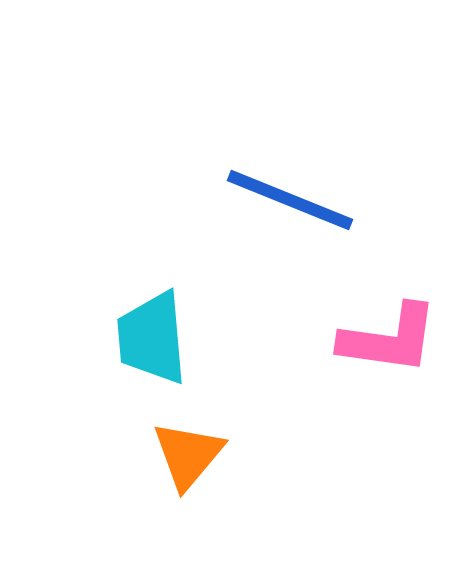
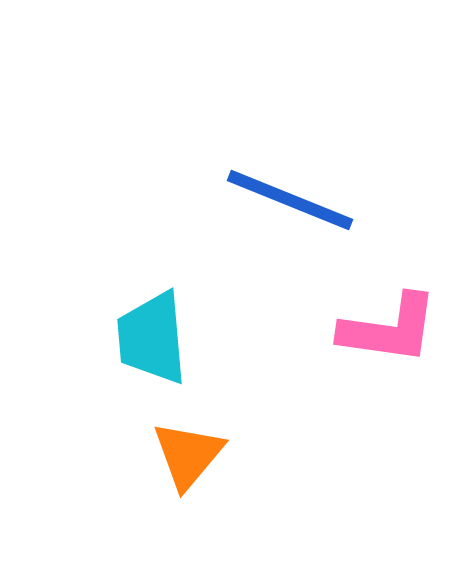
pink L-shape: moved 10 px up
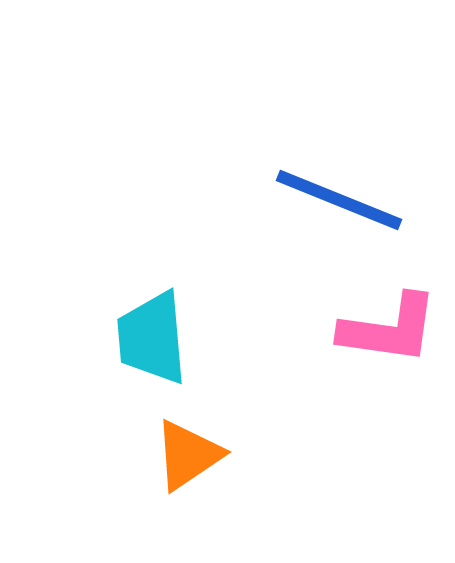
blue line: moved 49 px right
orange triangle: rotated 16 degrees clockwise
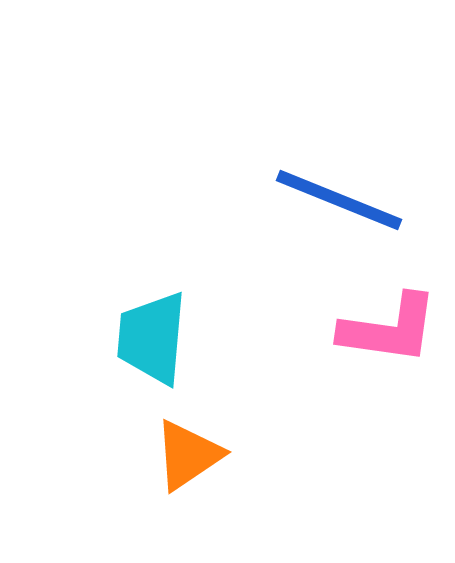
cyan trapezoid: rotated 10 degrees clockwise
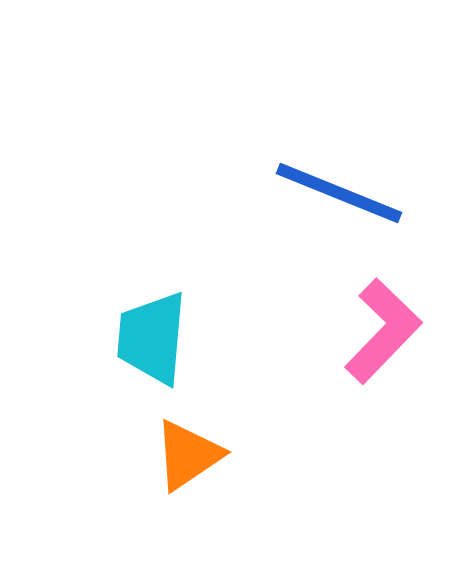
blue line: moved 7 px up
pink L-shape: moved 6 px left, 2 px down; rotated 54 degrees counterclockwise
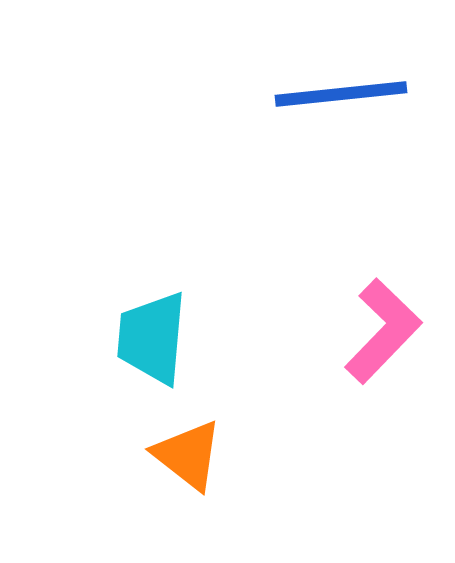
blue line: moved 2 px right, 99 px up; rotated 28 degrees counterclockwise
orange triangle: rotated 48 degrees counterclockwise
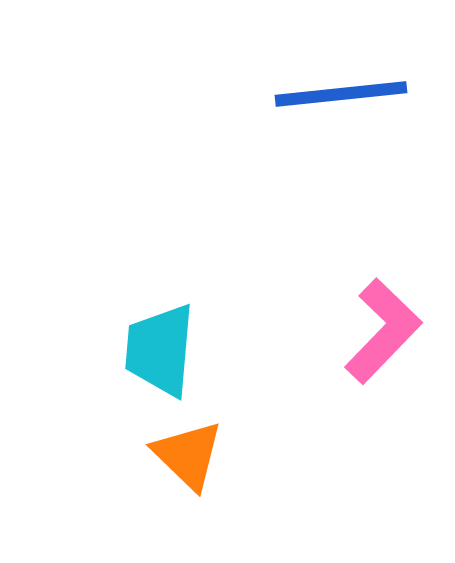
cyan trapezoid: moved 8 px right, 12 px down
orange triangle: rotated 6 degrees clockwise
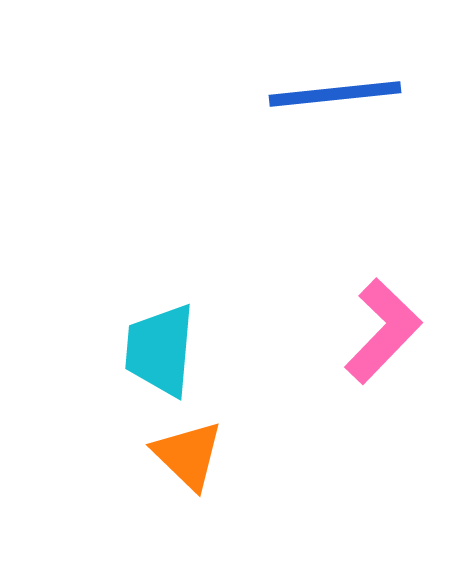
blue line: moved 6 px left
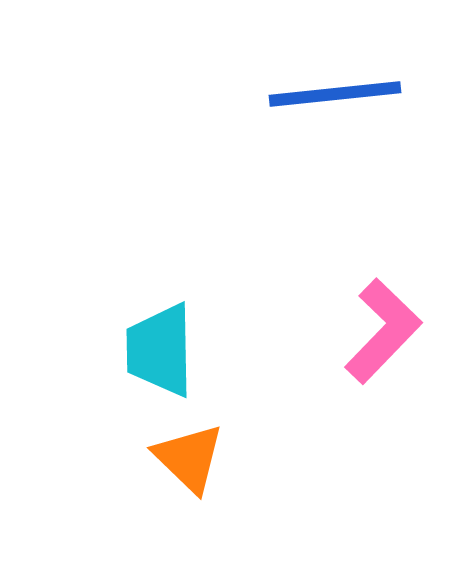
cyan trapezoid: rotated 6 degrees counterclockwise
orange triangle: moved 1 px right, 3 px down
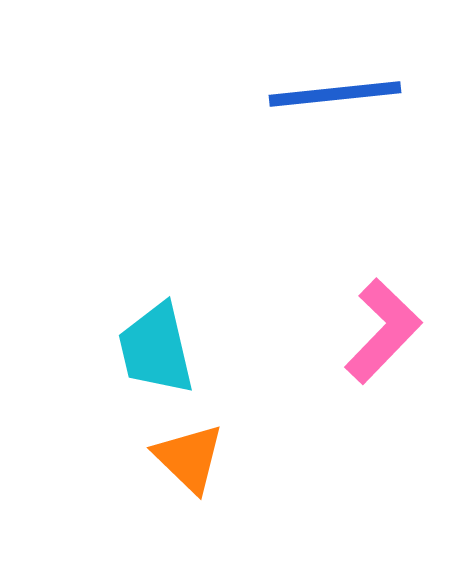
cyan trapezoid: moved 4 px left, 1 px up; rotated 12 degrees counterclockwise
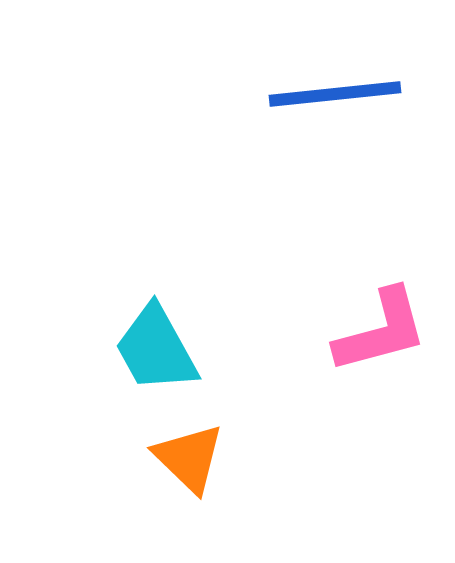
pink L-shape: moved 2 px left; rotated 31 degrees clockwise
cyan trapezoid: rotated 16 degrees counterclockwise
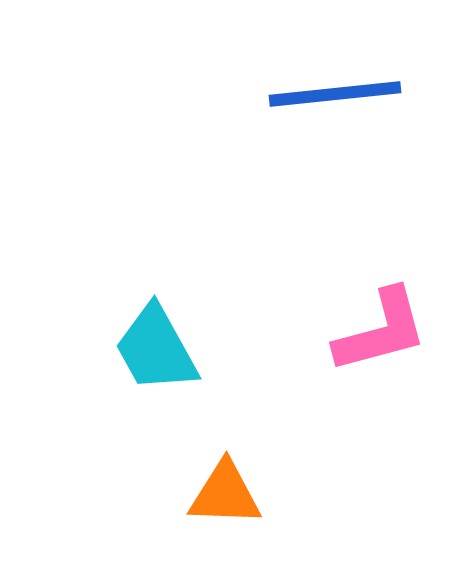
orange triangle: moved 36 px right, 36 px down; rotated 42 degrees counterclockwise
